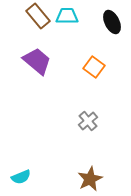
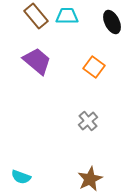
brown rectangle: moved 2 px left
cyan semicircle: rotated 42 degrees clockwise
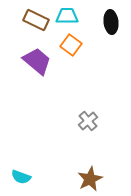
brown rectangle: moved 4 px down; rotated 25 degrees counterclockwise
black ellipse: moved 1 px left; rotated 20 degrees clockwise
orange square: moved 23 px left, 22 px up
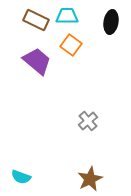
black ellipse: rotated 15 degrees clockwise
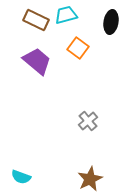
cyan trapezoid: moved 1 px left, 1 px up; rotated 15 degrees counterclockwise
orange square: moved 7 px right, 3 px down
